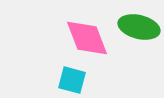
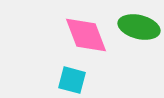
pink diamond: moved 1 px left, 3 px up
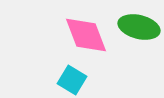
cyan square: rotated 16 degrees clockwise
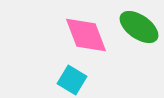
green ellipse: rotated 21 degrees clockwise
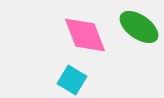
pink diamond: moved 1 px left
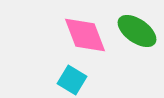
green ellipse: moved 2 px left, 4 px down
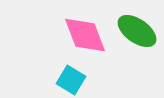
cyan square: moved 1 px left
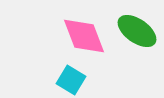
pink diamond: moved 1 px left, 1 px down
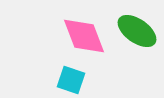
cyan square: rotated 12 degrees counterclockwise
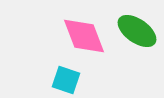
cyan square: moved 5 px left
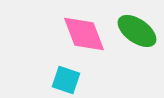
pink diamond: moved 2 px up
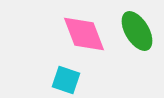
green ellipse: rotated 24 degrees clockwise
